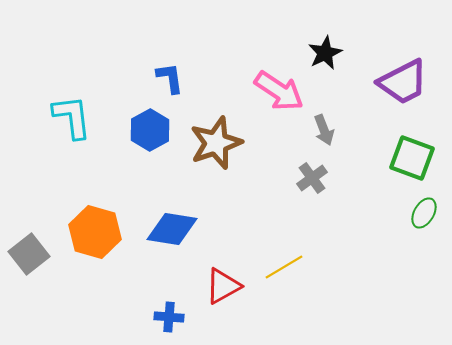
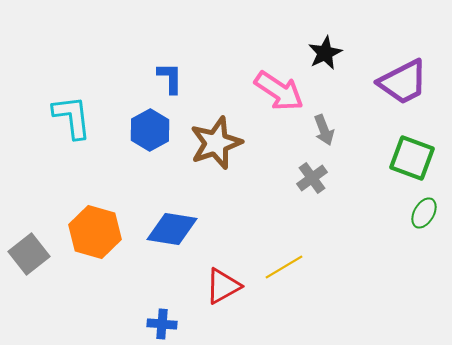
blue L-shape: rotated 8 degrees clockwise
blue cross: moved 7 px left, 7 px down
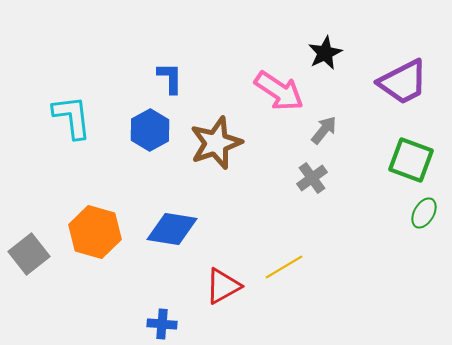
gray arrow: rotated 120 degrees counterclockwise
green square: moved 1 px left, 2 px down
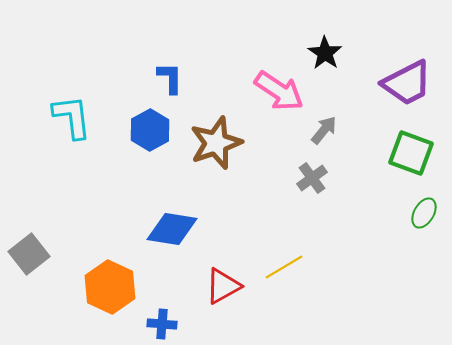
black star: rotated 12 degrees counterclockwise
purple trapezoid: moved 4 px right, 1 px down
green square: moved 7 px up
orange hexagon: moved 15 px right, 55 px down; rotated 9 degrees clockwise
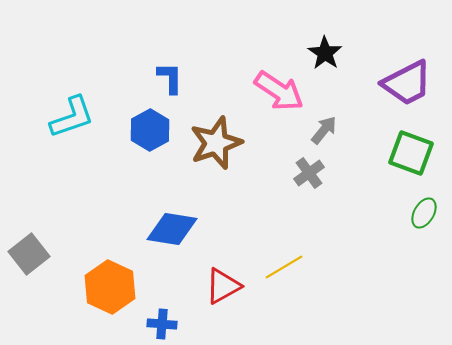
cyan L-shape: rotated 78 degrees clockwise
gray cross: moved 3 px left, 5 px up
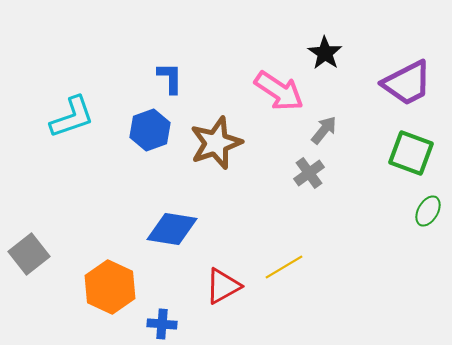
blue hexagon: rotated 9 degrees clockwise
green ellipse: moved 4 px right, 2 px up
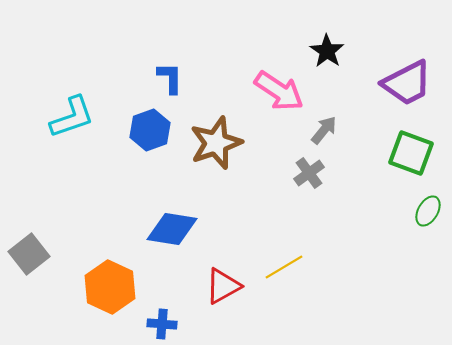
black star: moved 2 px right, 2 px up
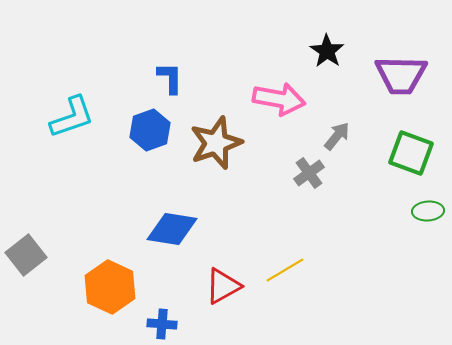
purple trapezoid: moved 6 px left, 8 px up; rotated 28 degrees clockwise
pink arrow: moved 8 px down; rotated 24 degrees counterclockwise
gray arrow: moved 13 px right, 6 px down
green ellipse: rotated 56 degrees clockwise
gray square: moved 3 px left, 1 px down
yellow line: moved 1 px right, 3 px down
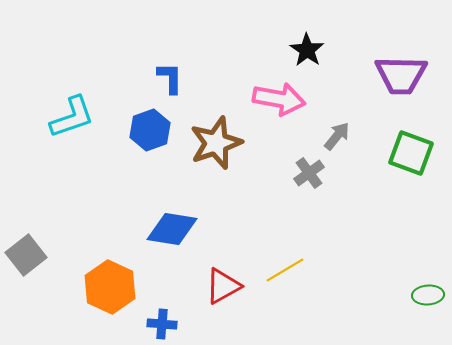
black star: moved 20 px left, 1 px up
green ellipse: moved 84 px down
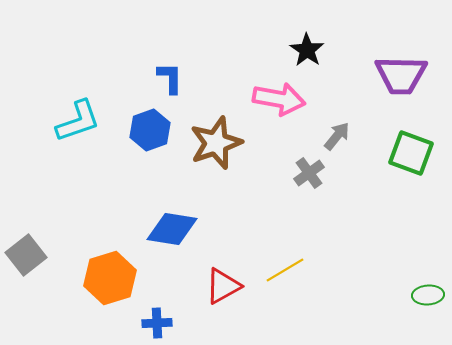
cyan L-shape: moved 6 px right, 4 px down
orange hexagon: moved 9 px up; rotated 18 degrees clockwise
blue cross: moved 5 px left, 1 px up; rotated 8 degrees counterclockwise
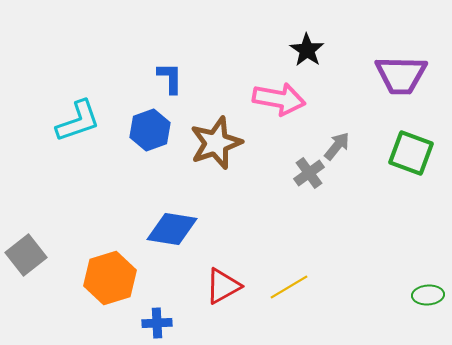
gray arrow: moved 10 px down
yellow line: moved 4 px right, 17 px down
